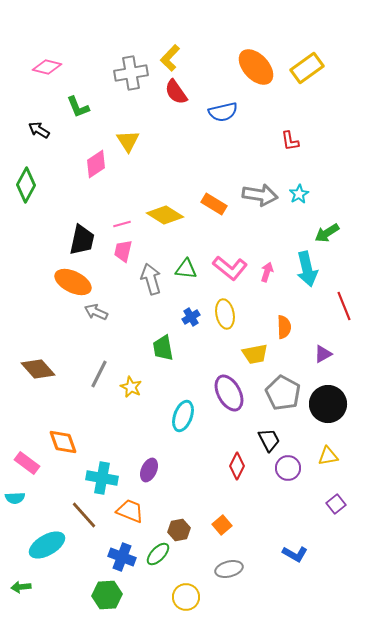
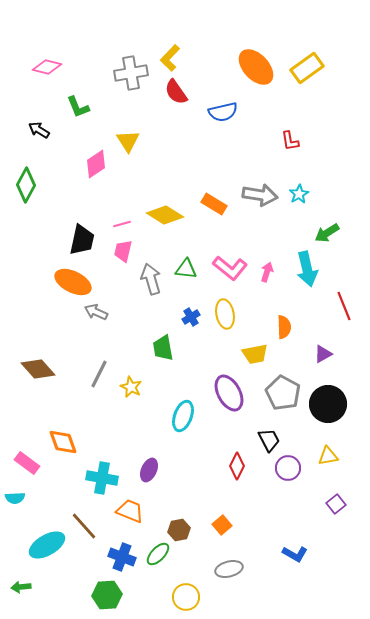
brown line at (84, 515): moved 11 px down
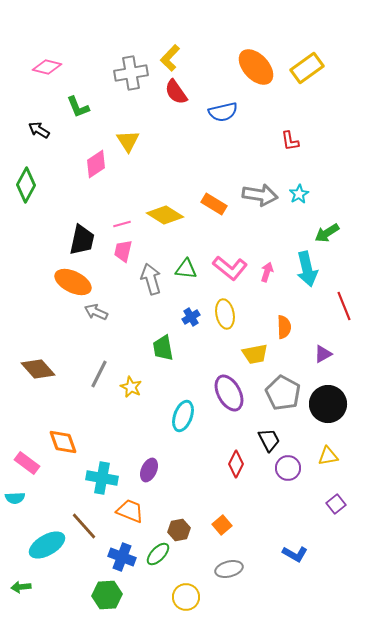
red diamond at (237, 466): moved 1 px left, 2 px up
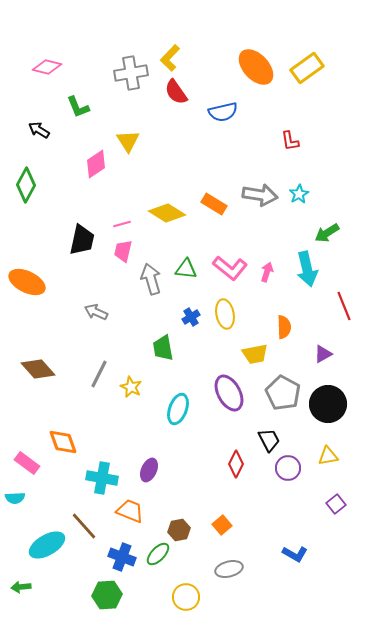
yellow diamond at (165, 215): moved 2 px right, 2 px up
orange ellipse at (73, 282): moved 46 px left
cyan ellipse at (183, 416): moved 5 px left, 7 px up
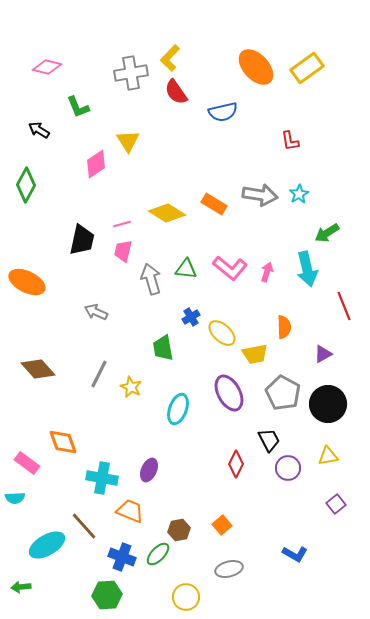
yellow ellipse at (225, 314): moved 3 px left, 19 px down; rotated 36 degrees counterclockwise
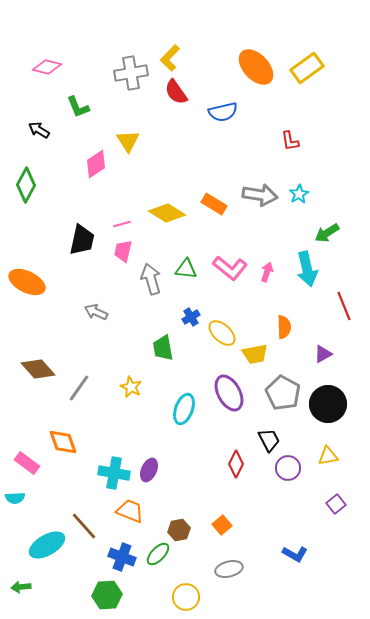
gray line at (99, 374): moved 20 px left, 14 px down; rotated 8 degrees clockwise
cyan ellipse at (178, 409): moved 6 px right
cyan cross at (102, 478): moved 12 px right, 5 px up
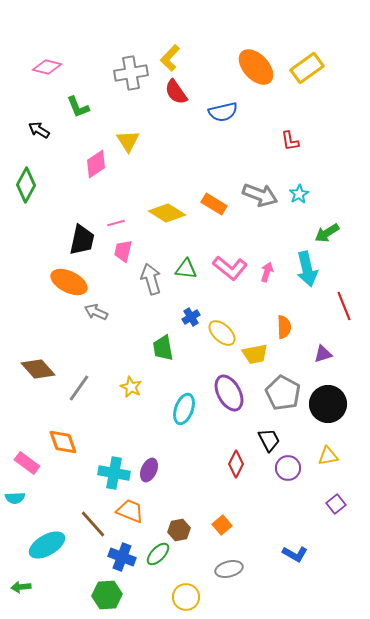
gray arrow at (260, 195): rotated 12 degrees clockwise
pink line at (122, 224): moved 6 px left, 1 px up
orange ellipse at (27, 282): moved 42 px right
purple triangle at (323, 354): rotated 12 degrees clockwise
brown line at (84, 526): moved 9 px right, 2 px up
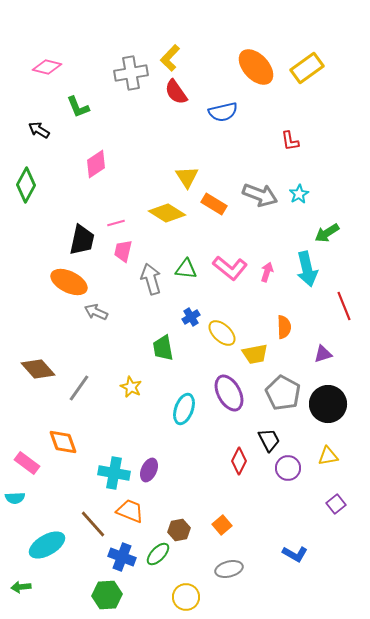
yellow triangle at (128, 141): moved 59 px right, 36 px down
red diamond at (236, 464): moved 3 px right, 3 px up
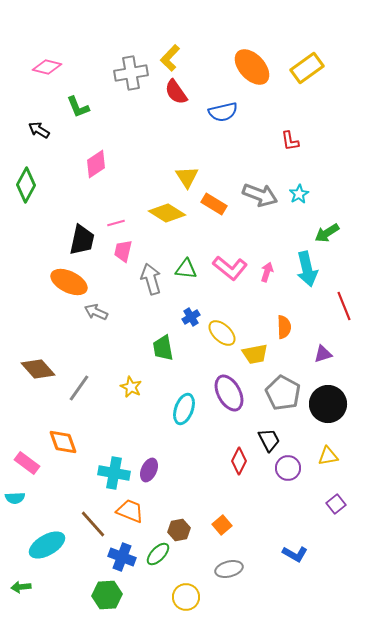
orange ellipse at (256, 67): moved 4 px left
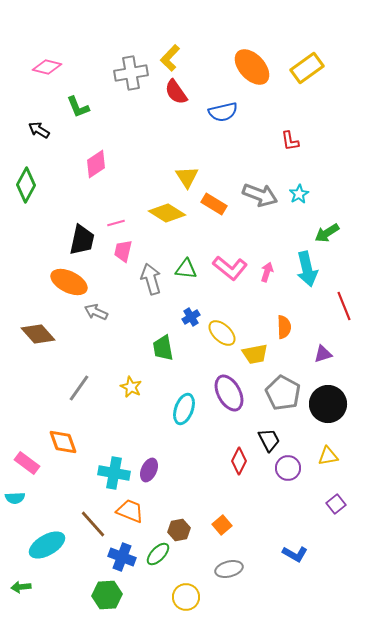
brown diamond at (38, 369): moved 35 px up
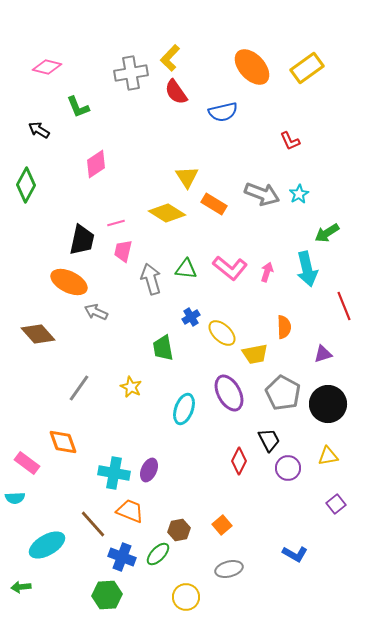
red L-shape at (290, 141): rotated 15 degrees counterclockwise
gray arrow at (260, 195): moved 2 px right, 1 px up
